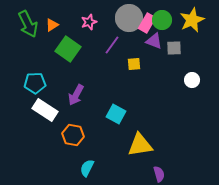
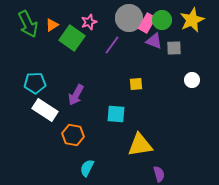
green square: moved 4 px right, 11 px up
yellow square: moved 2 px right, 20 px down
cyan square: rotated 24 degrees counterclockwise
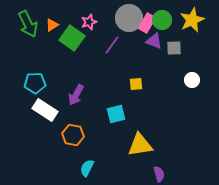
cyan square: rotated 18 degrees counterclockwise
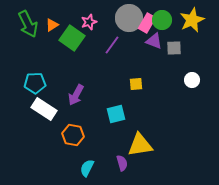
white rectangle: moved 1 px left, 1 px up
purple semicircle: moved 37 px left, 11 px up
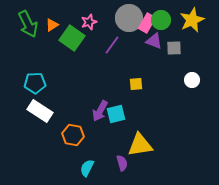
green circle: moved 1 px left
purple arrow: moved 24 px right, 16 px down
white rectangle: moved 4 px left, 2 px down
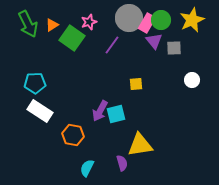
purple triangle: rotated 30 degrees clockwise
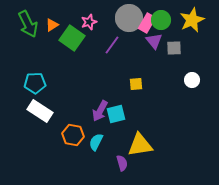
cyan semicircle: moved 9 px right, 26 px up
